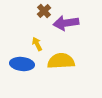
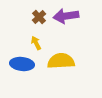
brown cross: moved 5 px left, 6 px down
purple arrow: moved 7 px up
yellow arrow: moved 1 px left, 1 px up
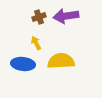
brown cross: rotated 24 degrees clockwise
blue ellipse: moved 1 px right
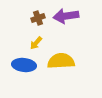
brown cross: moved 1 px left, 1 px down
yellow arrow: rotated 112 degrees counterclockwise
blue ellipse: moved 1 px right, 1 px down
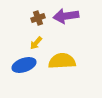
yellow semicircle: moved 1 px right
blue ellipse: rotated 25 degrees counterclockwise
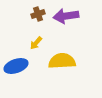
brown cross: moved 4 px up
blue ellipse: moved 8 px left, 1 px down
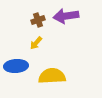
brown cross: moved 6 px down
yellow semicircle: moved 10 px left, 15 px down
blue ellipse: rotated 15 degrees clockwise
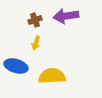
brown cross: moved 3 px left
yellow arrow: rotated 24 degrees counterclockwise
blue ellipse: rotated 20 degrees clockwise
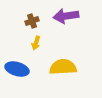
brown cross: moved 3 px left, 1 px down
blue ellipse: moved 1 px right, 3 px down
yellow semicircle: moved 11 px right, 9 px up
